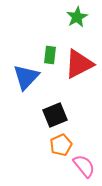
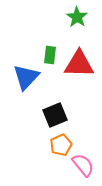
green star: rotated 10 degrees counterclockwise
red triangle: rotated 28 degrees clockwise
pink semicircle: moved 1 px left, 1 px up
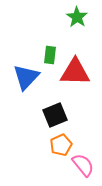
red triangle: moved 4 px left, 8 px down
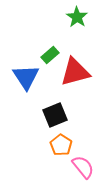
green rectangle: rotated 42 degrees clockwise
red triangle: rotated 16 degrees counterclockwise
blue triangle: rotated 16 degrees counterclockwise
orange pentagon: rotated 15 degrees counterclockwise
pink semicircle: moved 2 px down
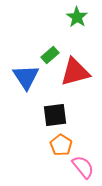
black square: rotated 15 degrees clockwise
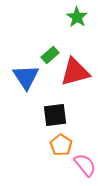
pink semicircle: moved 2 px right, 2 px up
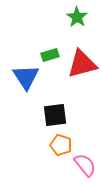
green rectangle: rotated 24 degrees clockwise
red triangle: moved 7 px right, 8 px up
orange pentagon: rotated 15 degrees counterclockwise
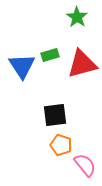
blue triangle: moved 4 px left, 11 px up
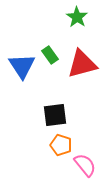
green rectangle: rotated 72 degrees clockwise
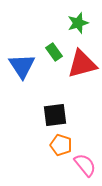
green star: moved 1 px right, 6 px down; rotated 20 degrees clockwise
green rectangle: moved 4 px right, 3 px up
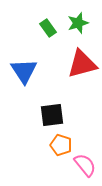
green rectangle: moved 6 px left, 24 px up
blue triangle: moved 2 px right, 5 px down
black square: moved 3 px left
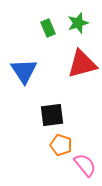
green rectangle: rotated 12 degrees clockwise
